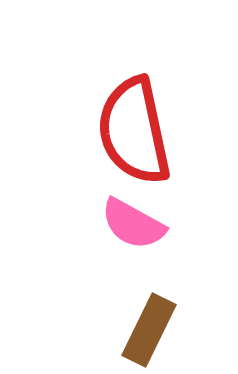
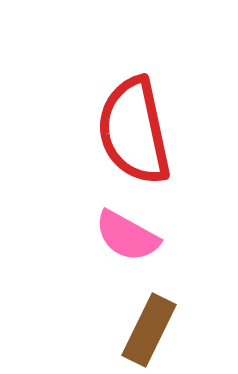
pink semicircle: moved 6 px left, 12 px down
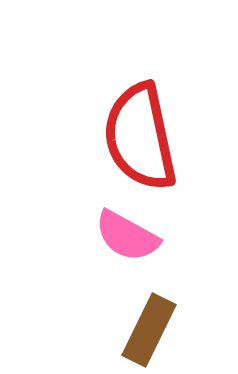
red semicircle: moved 6 px right, 6 px down
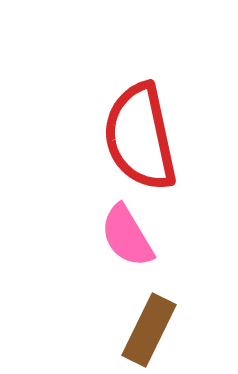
pink semicircle: rotated 30 degrees clockwise
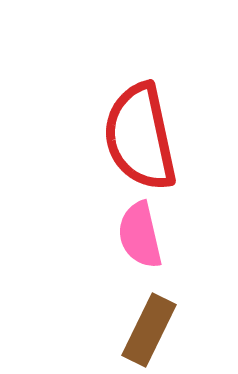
pink semicircle: moved 13 px right, 1 px up; rotated 18 degrees clockwise
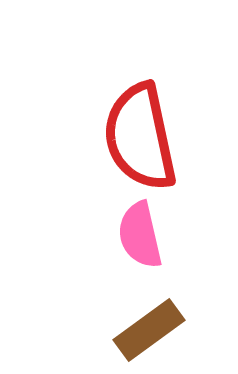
brown rectangle: rotated 28 degrees clockwise
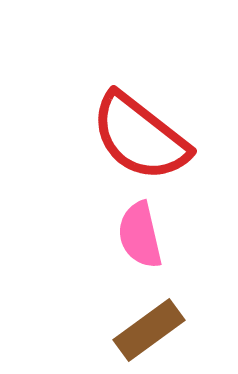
red semicircle: rotated 40 degrees counterclockwise
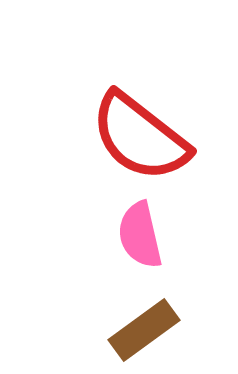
brown rectangle: moved 5 px left
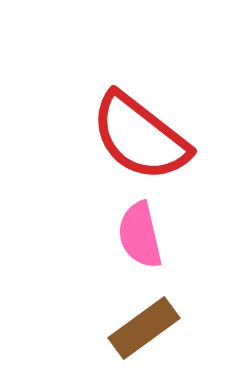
brown rectangle: moved 2 px up
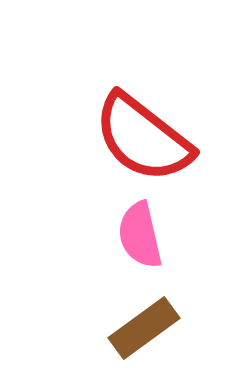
red semicircle: moved 3 px right, 1 px down
